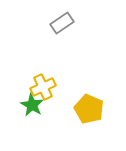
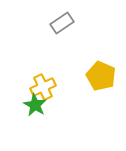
green star: moved 3 px right
yellow pentagon: moved 12 px right, 33 px up
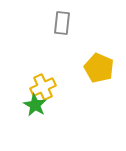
gray rectangle: rotated 50 degrees counterclockwise
yellow pentagon: moved 2 px left, 8 px up
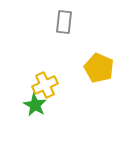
gray rectangle: moved 2 px right, 1 px up
yellow cross: moved 2 px right, 2 px up
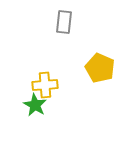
yellow pentagon: moved 1 px right
yellow cross: rotated 20 degrees clockwise
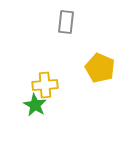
gray rectangle: moved 2 px right
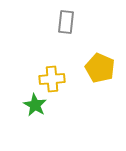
yellow cross: moved 7 px right, 6 px up
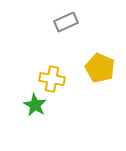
gray rectangle: rotated 60 degrees clockwise
yellow cross: rotated 15 degrees clockwise
